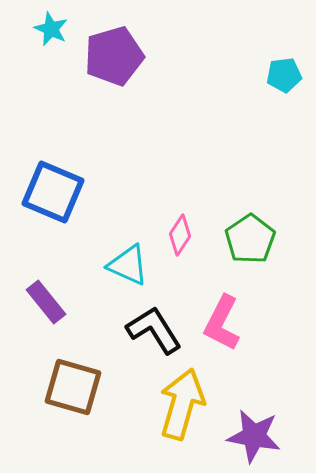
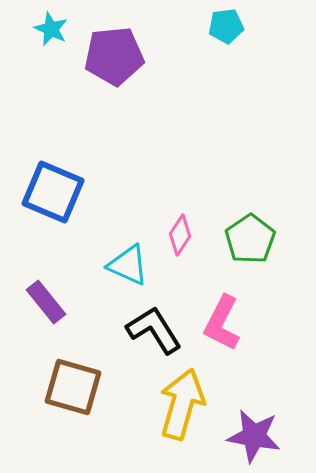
purple pentagon: rotated 10 degrees clockwise
cyan pentagon: moved 58 px left, 49 px up
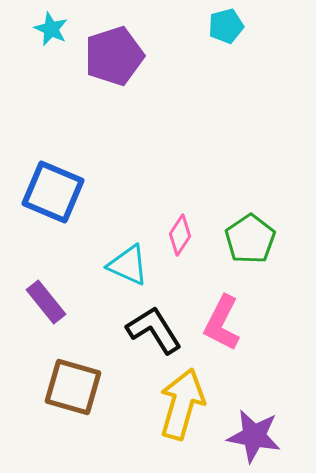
cyan pentagon: rotated 8 degrees counterclockwise
purple pentagon: rotated 12 degrees counterclockwise
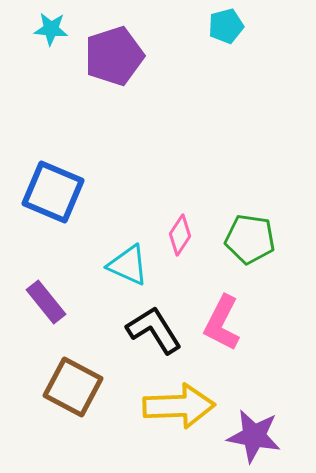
cyan star: rotated 20 degrees counterclockwise
green pentagon: rotated 30 degrees counterclockwise
brown square: rotated 12 degrees clockwise
yellow arrow: moved 3 px left, 2 px down; rotated 72 degrees clockwise
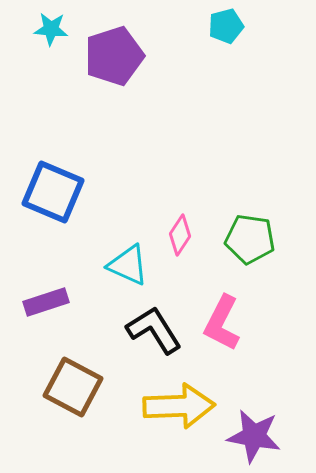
purple rectangle: rotated 69 degrees counterclockwise
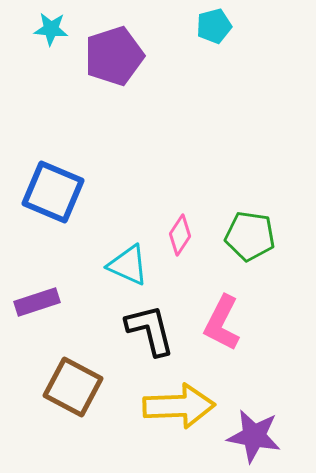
cyan pentagon: moved 12 px left
green pentagon: moved 3 px up
purple rectangle: moved 9 px left
black L-shape: moved 4 px left; rotated 18 degrees clockwise
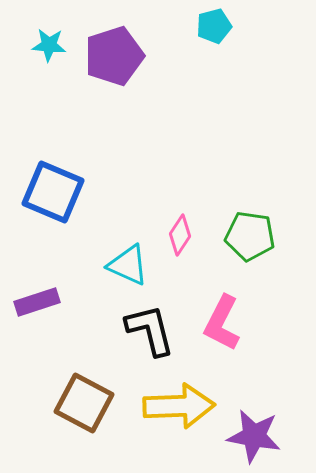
cyan star: moved 2 px left, 16 px down
brown square: moved 11 px right, 16 px down
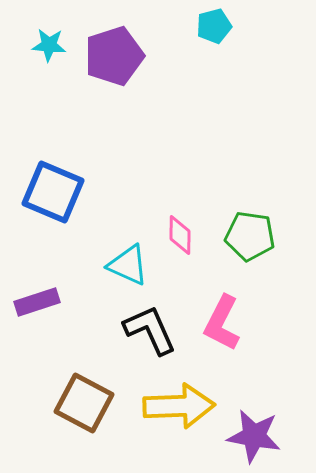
pink diamond: rotated 33 degrees counterclockwise
black L-shape: rotated 10 degrees counterclockwise
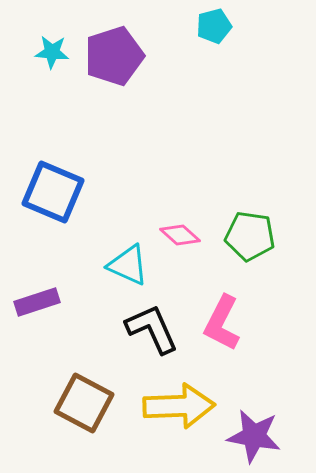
cyan star: moved 3 px right, 7 px down
pink diamond: rotated 48 degrees counterclockwise
black L-shape: moved 2 px right, 1 px up
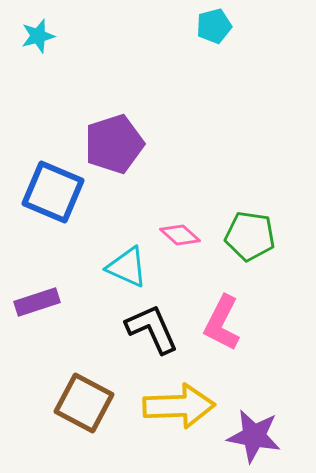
cyan star: moved 14 px left, 16 px up; rotated 20 degrees counterclockwise
purple pentagon: moved 88 px down
cyan triangle: moved 1 px left, 2 px down
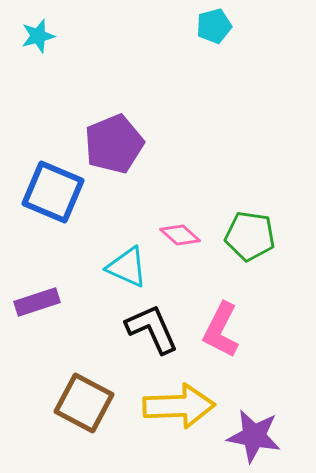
purple pentagon: rotated 4 degrees counterclockwise
pink L-shape: moved 1 px left, 7 px down
